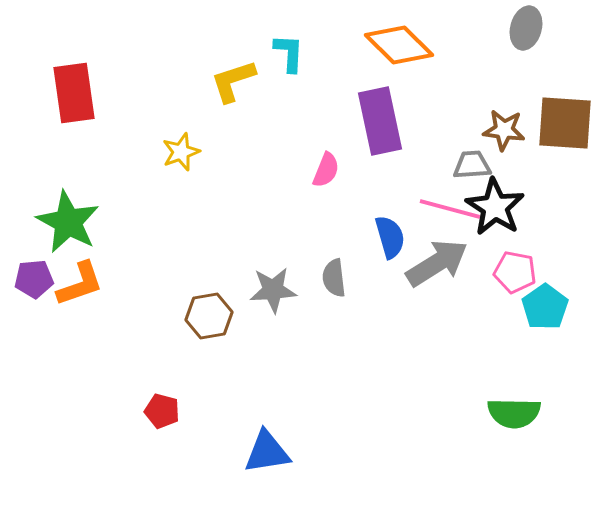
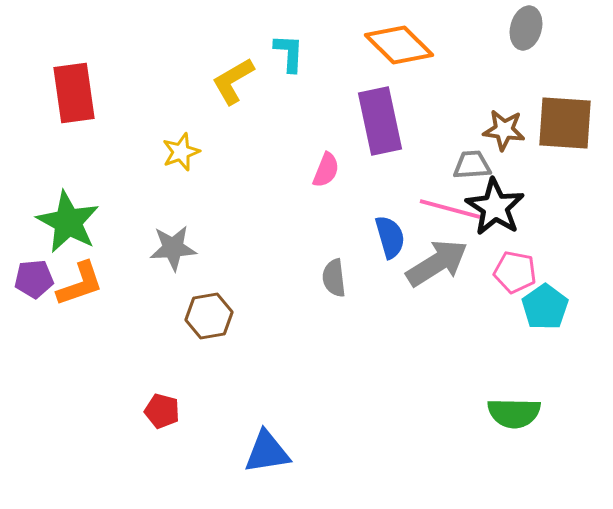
yellow L-shape: rotated 12 degrees counterclockwise
gray star: moved 100 px left, 42 px up
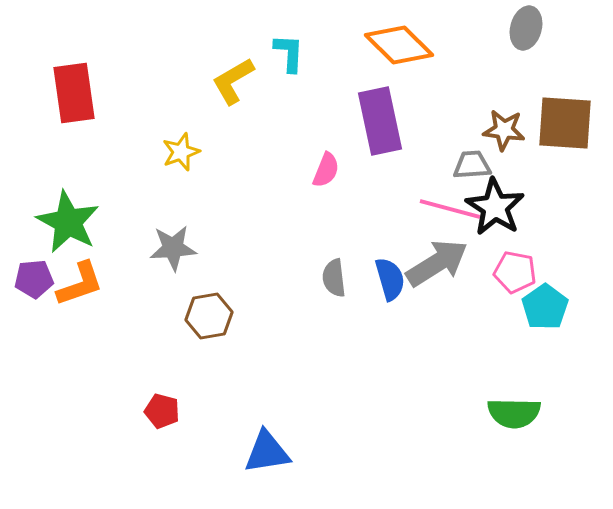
blue semicircle: moved 42 px down
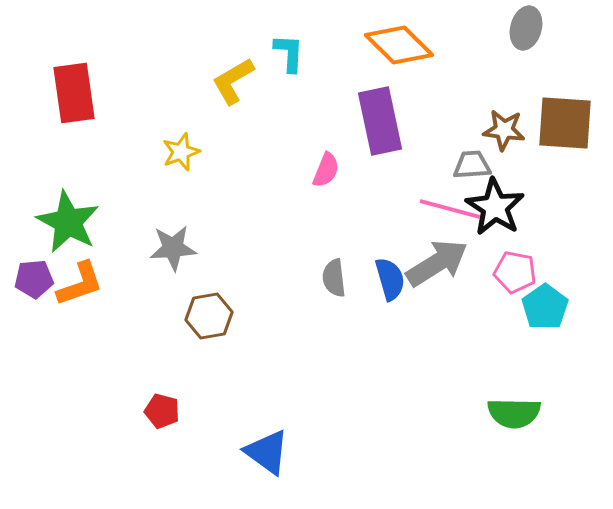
blue triangle: rotated 45 degrees clockwise
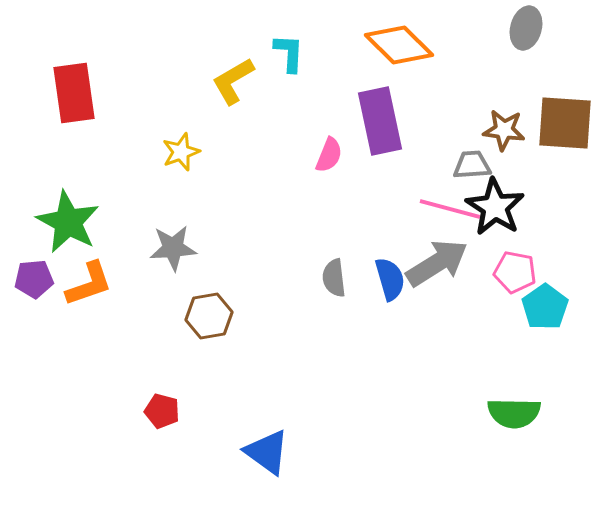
pink semicircle: moved 3 px right, 15 px up
orange L-shape: moved 9 px right
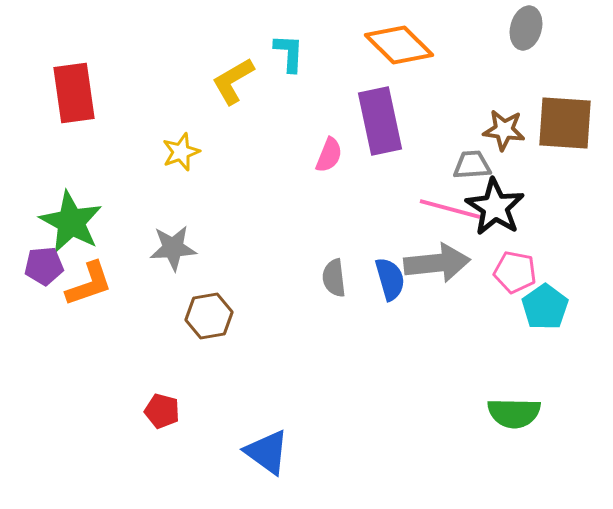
green star: moved 3 px right
gray arrow: rotated 26 degrees clockwise
purple pentagon: moved 10 px right, 13 px up
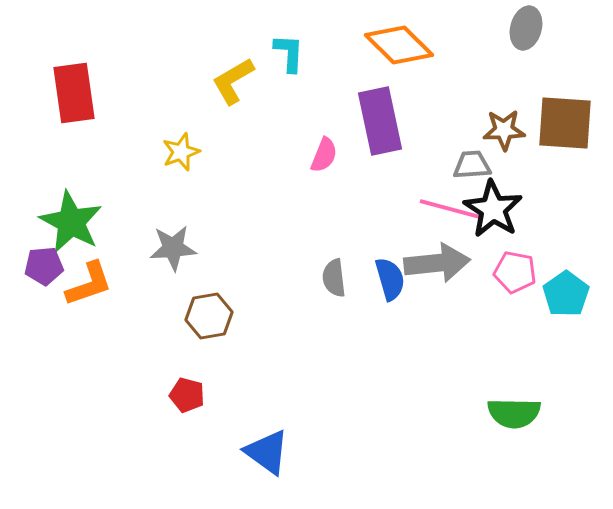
brown star: rotated 9 degrees counterclockwise
pink semicircle: moved 5 px left
black star: moved 2 px left, 2 px down
cyan pentagon: moved 21 px right, 13 px up
red pentagon: moved 25 px right, 16 px up
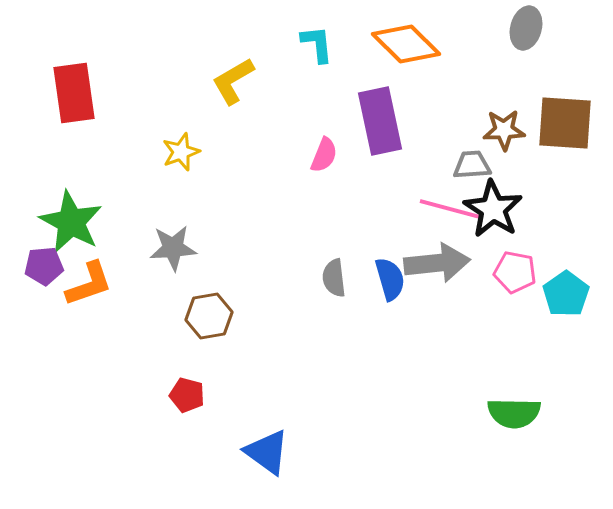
orange diamond: moved 7 px right, 1 px up
cyan L-shape: moved 28 px right, 9 px up; rotated 9 degrees counterclockwise
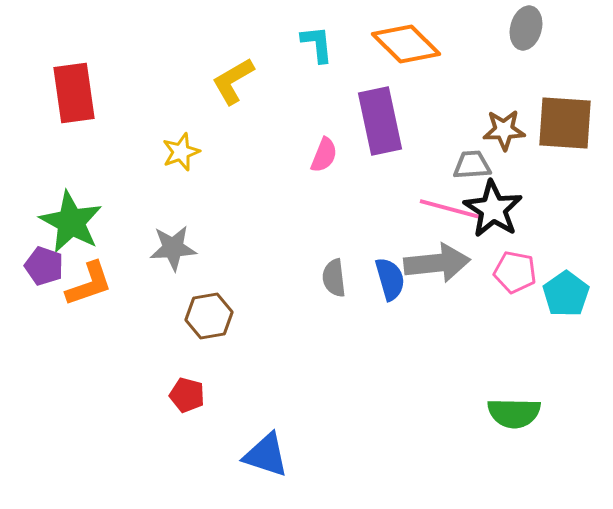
purple pentagon: rotated 24 degrees clockwise
blue triangle: moved 1 px left, 3 px down; rotated 18 degrees counterclockwise
